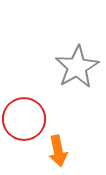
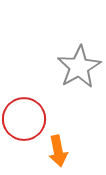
gray star: moved 2 px right
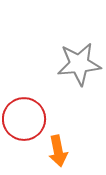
gray star: moved 3 px up; rotated 24 degrees clockwise
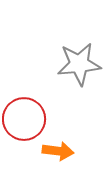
orange arrow: rotated 72 degrees counterclockwise
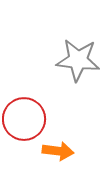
gray star: moved 1 px left, 4 px up; rotated 12 degrees clockwise
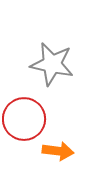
gray star: moved 26 px left, 4 px down; rotated 6 degrees clockwise
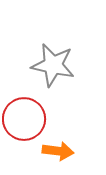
gray star: moved 1 px right, 1 px down
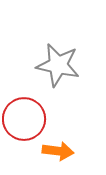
gray star: moved 5 px right
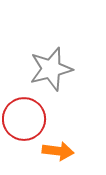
gray star: moved 7 px left, 4 px down; rotated 27 degrees counterclockwise
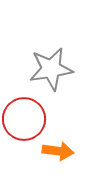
gray star: rotated 6 degrees clockwise
